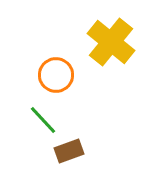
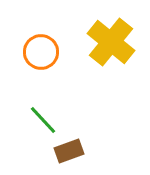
orange circle: moved 15 px left, 23 px up
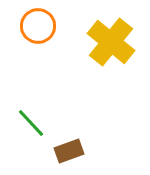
orange circle: moved 3 px left, 26 px up
green line: moved 12 px left, 3 px down
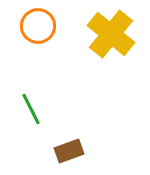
yellow cross: moved 8 px up
green line: moved 14 px up; rotated 16 degrees clockwise
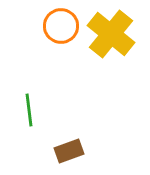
orange circle: moved 23 px right
green line: moved 2 px left, 1 px down; rotated 20 degrees clockwise
